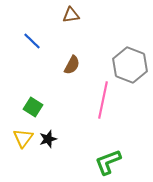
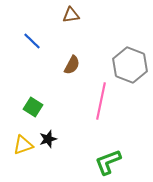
pink line: moved 2 px left, 1 px down
yellow triangle: moved 7 px down; rotated 35 degrees clockwise
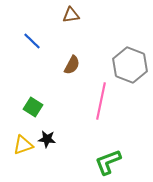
black star: moved 1 px left; rotated 24 degrees clockwise
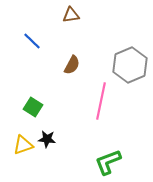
gray hexagon: rotated 16 degrees clockwise
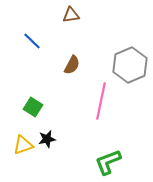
black star: rotated 18 degrees counterclockwise
